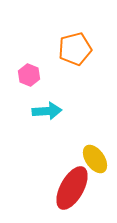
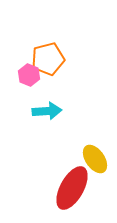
orange pentagon: moved 27 px left, 10 px down
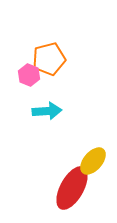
orange pentagon: moved 1 px right
yellow ellipse: moved 2 px left, 2 px down; rotated 76 degrees clockwise
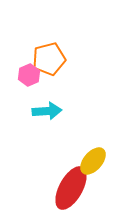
pink hexagon: rotated 15 degrees clockwise
red ellipse: moved 1 px left
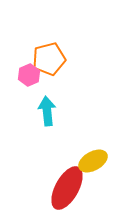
cyan arrow: rotated 92 degrees counterclockwise
yellow ellipse: rotated 20 degrees clockwise
red ellipse: moved 4 px left
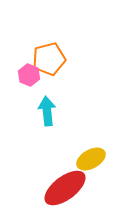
pink hexagon: rotated 15 degrees counterclockwise
yellow ellipse: moved 2 px left, 2 px up
red ellipse: moved 2 px left; rotated 24 degrees clockwise
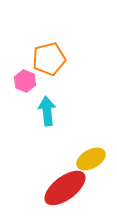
pink hexagon: moved 4 px left, 6 px down
